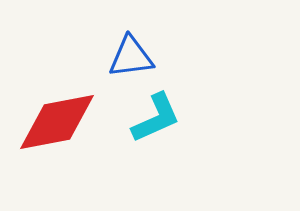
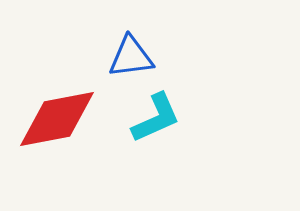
red diamond: moved 3 px up
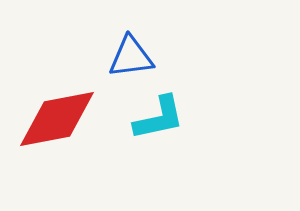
cyan L-shape: moved 3 px right; rotated 12 degrees clockwise
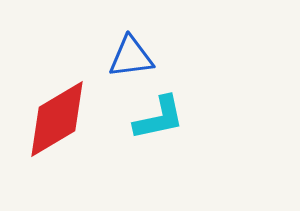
red diamond: rotated 20 degrees counterclockwise
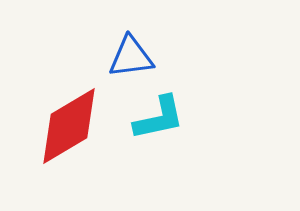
red diamond: moved 12 px right, 7 px down
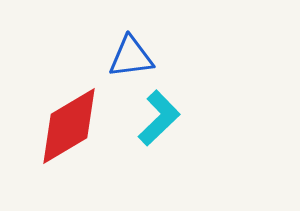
cyan L-shape: rotated 32 degrees counterclockwise
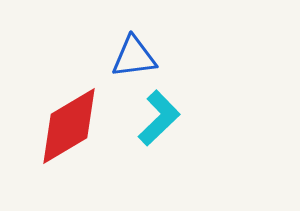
blue triangle: moved 3 px right
